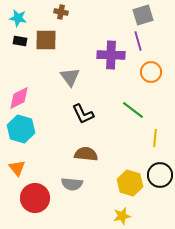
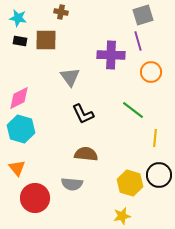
black circle: moved 1 px left
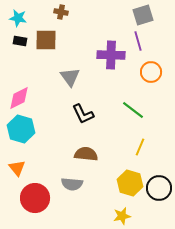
yellow line: moved 15 px left, 9 px down; rotated 18 degrees clockwise
black circle: moved 13 px down
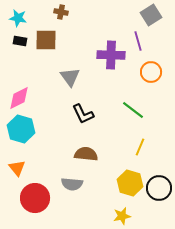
gray square: moved 8 px right; rotated 15 degrees counterclockwise
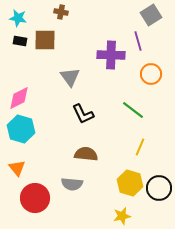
brown square: moved 1 px left
orange circle: moved 2 px down
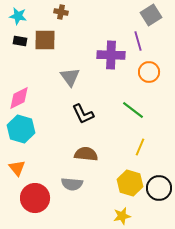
cyan star: moved 2 px up
orange circle: moved 2 px left, 2 px up
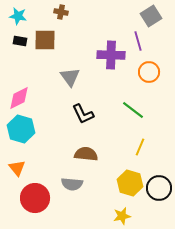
gray square: moved 1 px down
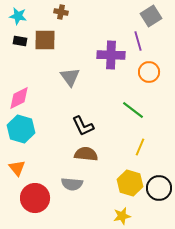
black L-shape: moved 12 px down
